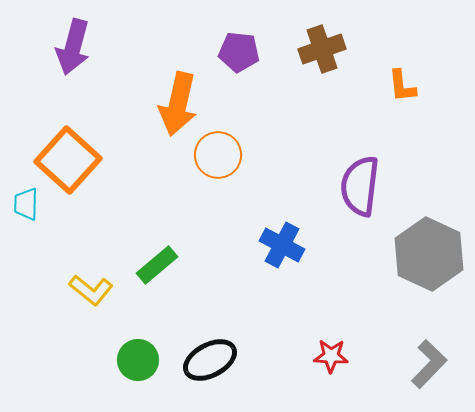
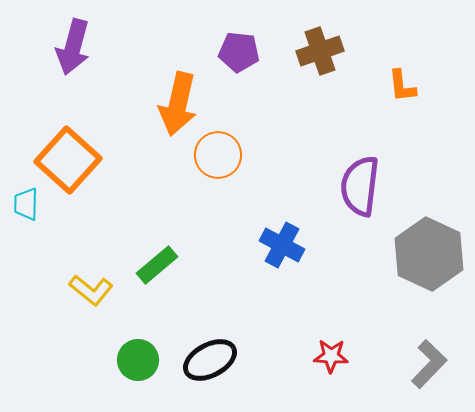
brown cross: moved 2 px left, 2 px down
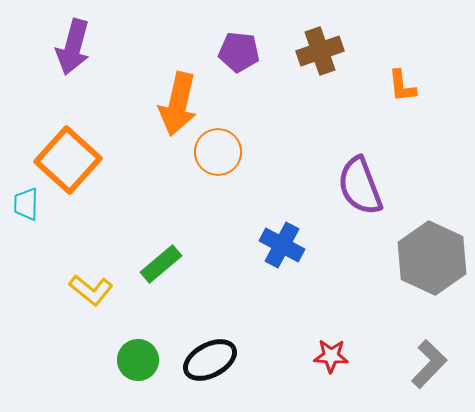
orange circle: moved 3 px up
purple semicircle: rotated 28 degrees counterclockwise
gray hexagon: moved 3 px right, 4 px down
green rectangle: moved 4 px right, 1 px up
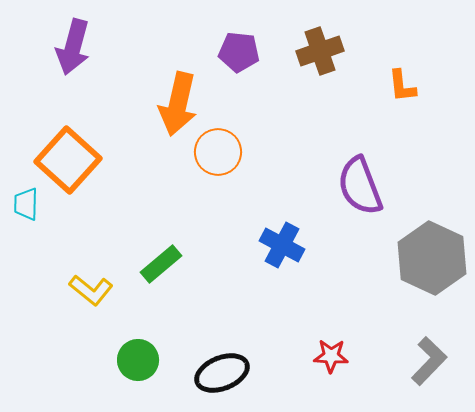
black ellipse: moved 12 px right, 13 px down; rotated 6 degrees clockwise
gray L-shape: moved 3 px up
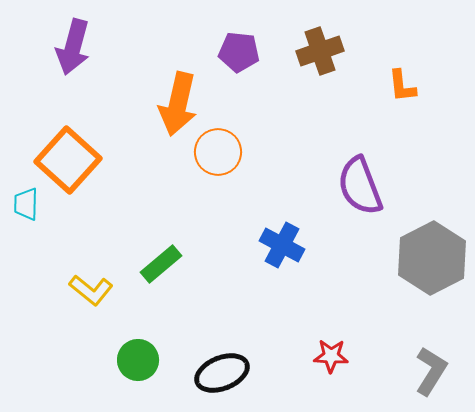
gray hexagon: rotated 8 degrees clockwise
gray L-shape: moved 2 px right, 10 px down; rotated 12 degrees counterclockwise
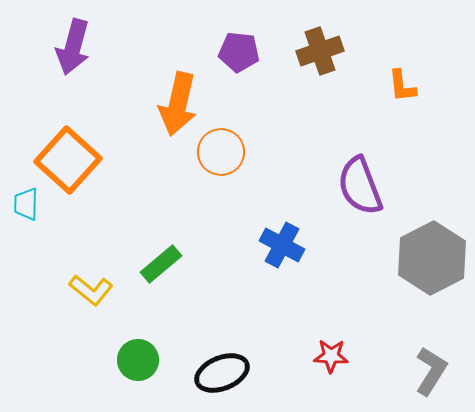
orange circle: moved 3 px right
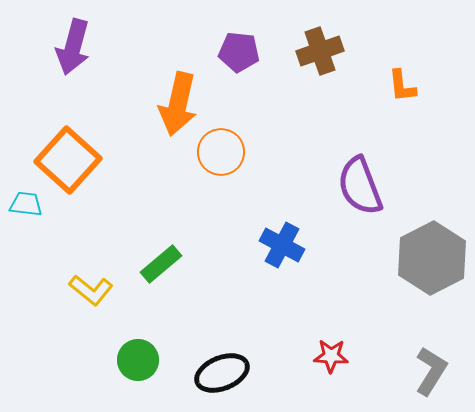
cyan trapezoid: rotated 96 degrees clockwise
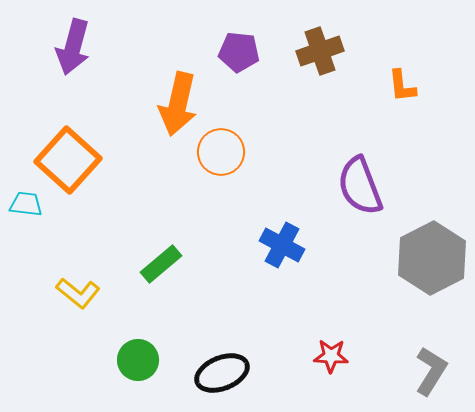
yellow L-shape: moved 13 px left, 3 px down
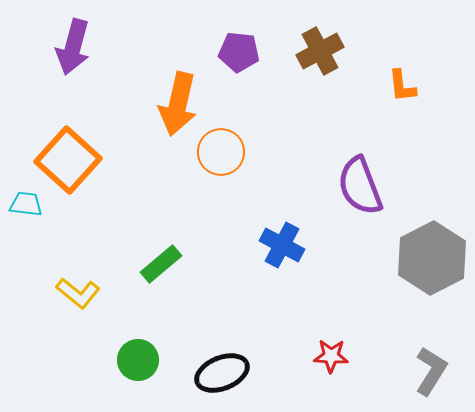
brown cross: rotated 9 degrees counterclockwise
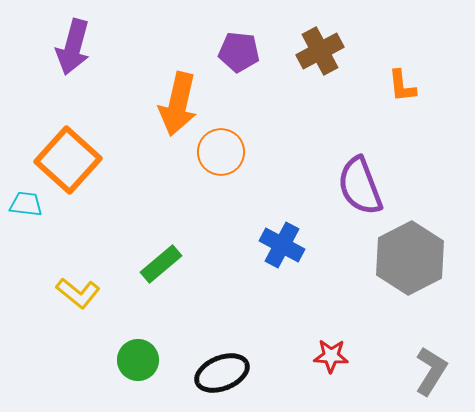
gray hexagon: moved 22 px left
